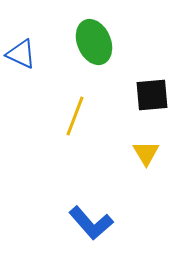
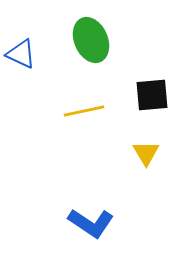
green ellipse: moved 3 px left, 2 px up
yellow line: moved 9 px right, 5 px up; rotated 57 degrees clockwise
blue L-shape: rotated 15 degrees counterclockwise
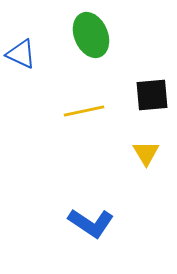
green ellipse: moved 5 px up
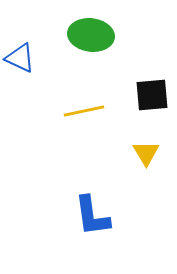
green ellipse: rotated 60 degrees counterclockwise
blue triangle: moved 1 px left, 4 px down
blue L-shape: moved 1 px right, 7 px up; rotated 48 degrees clockwise
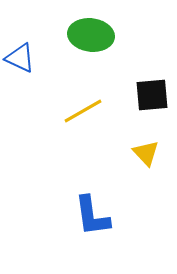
yellow line: moved 1 px left; rotated 18 degrees counterclockwise
yellow triangle: rotated 12 degrees counterclockwise
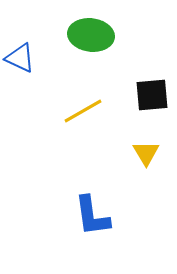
yellow triangle: rotated 12 degrees clockwise
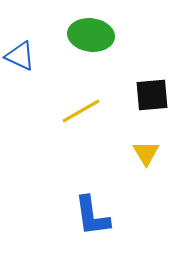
blue triangle: moved 2 px up
yellow line: moved 2 px left
